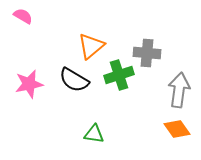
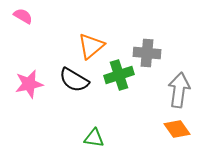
green triangle: moved 4 px down
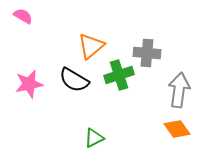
green triangle: rotated 35 degrees counterclockwise
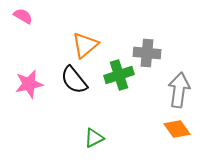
orange triangle: moved 6 px left, 1 px up
black semicircle: rotated 20 degrees clockwise
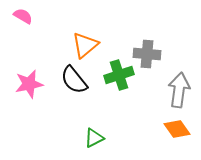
gray cross: moved 1 px down
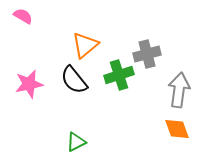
gray cross: rotated 20 degrees counterclockwise
orange diamond: rotated 16 degrees clockwise
green triangle: moved 18 px left, 4 px down
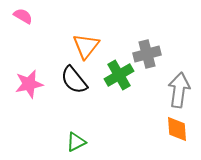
orange triangle: moved 1 px right, 1 px down; rotated 12 degrees counterclockwise
green cross: rotated 12 degrees counterclockwise
orange diamond: rotated 16 degrees clockwise
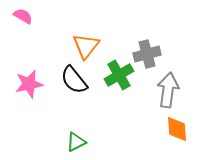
gray arrow: moved 11 px left
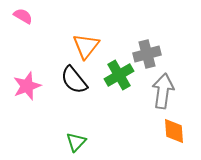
pink star: moved 2 px left, 2 px down; rotated 8 degrees counterclockwise
gray arrow: moved 5 px left, 1 px down
orange diamond: moved 3 px left, 2 px down
green triangle: rotated 20 degrees counterclockwise
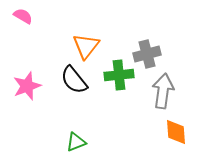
green cross: rotated 24 degrees clockwise
orange diamond: moved 2 px right, 1 px down
green triangle: rotated 25 degrees clockwise
